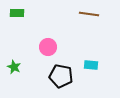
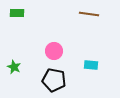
pink circle: moved 6 px right, 4 px down
black pentagon: moved 7 px left, 4 px down
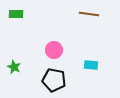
green rectangle: moved 1 px left, 1 px down
pink circle: moved 1 px up
